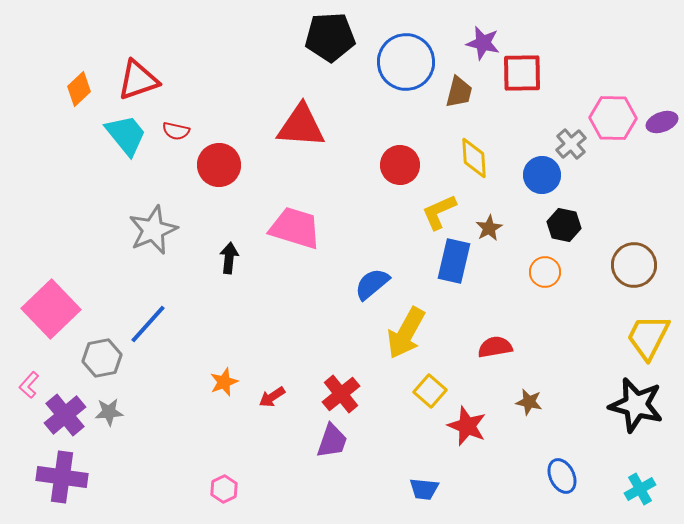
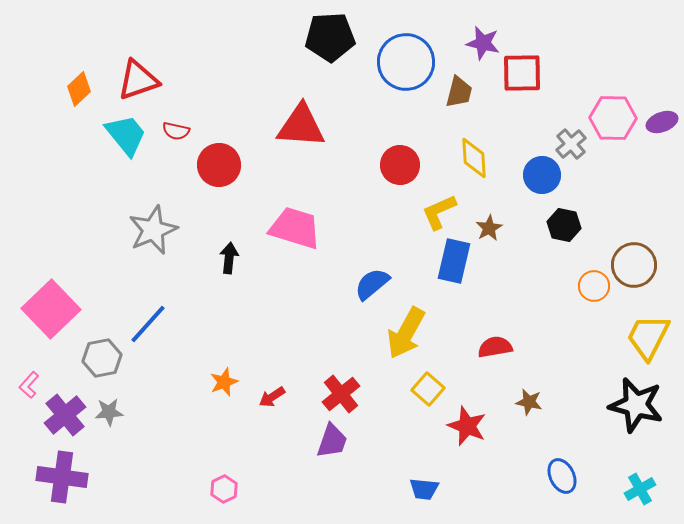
orange circle at (545, 272): moved 49 px right, 14 px down
yellow square at (430, 391): moved 2 px left, 2 px up
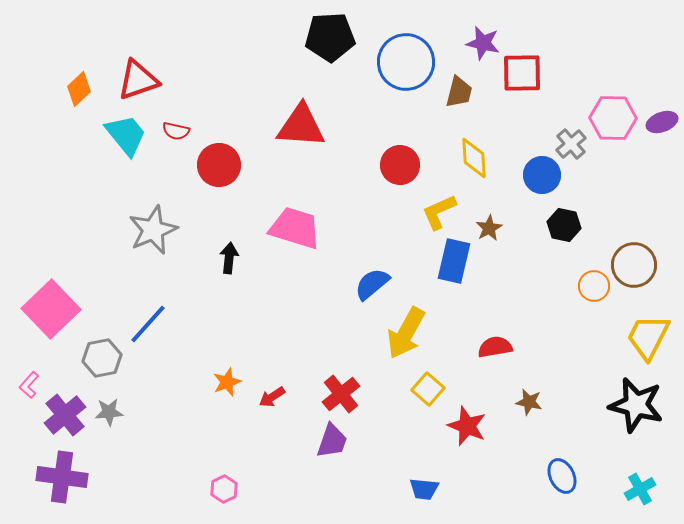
orange star at (224, 382): moved 3 px right
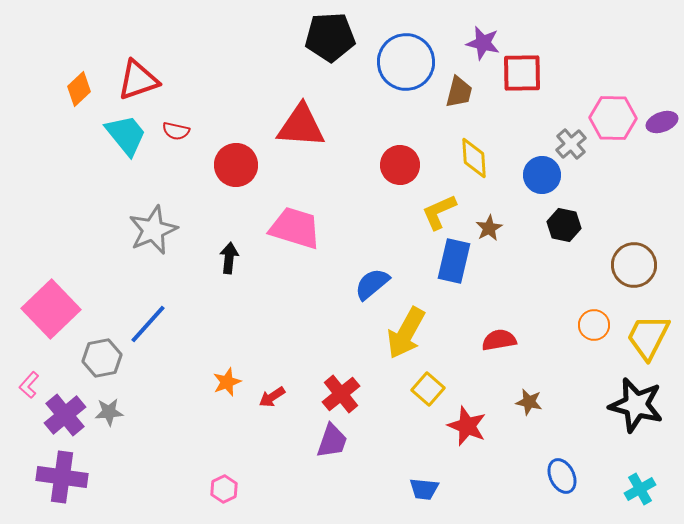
red circle at (219, 165): moved 17 px right
orange circle at (594, 286): moved 39 px down
red semicircle at (495, 347): moved 4 px right, 7 px up
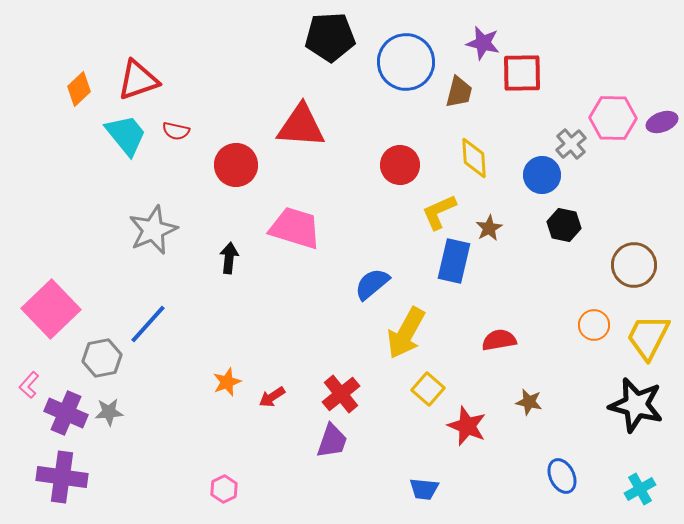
purple cross at (65, 415): moved 1 px right, 2 px up; rotated 27 degrees counterclockwise
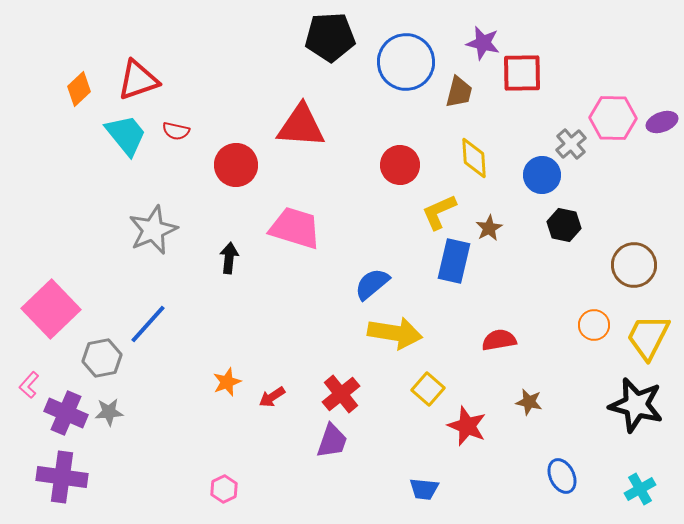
yellow arrow at (406, 333): moved 11 px left; rotated 110 degrees counterclockwise
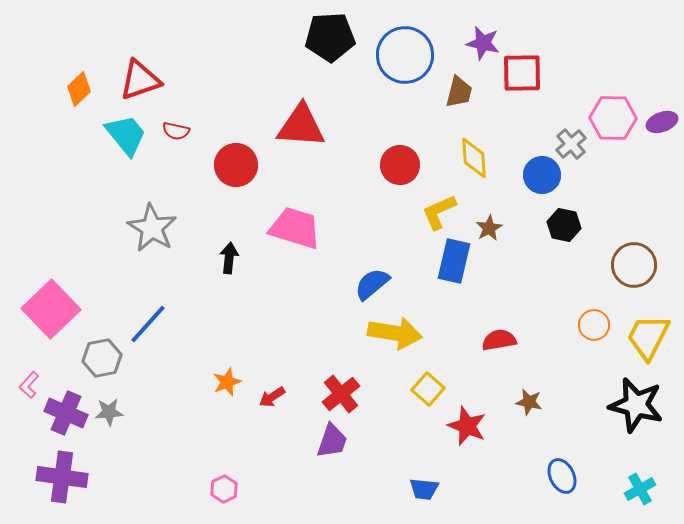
blue circle at (406, 62): moved 1 px left, 7 px up
red triangle at (138, 80): moved 2 px right
gray star at (153, 230): moved 1 px left, 2 px up; rotated 18 degrees counterclockwise
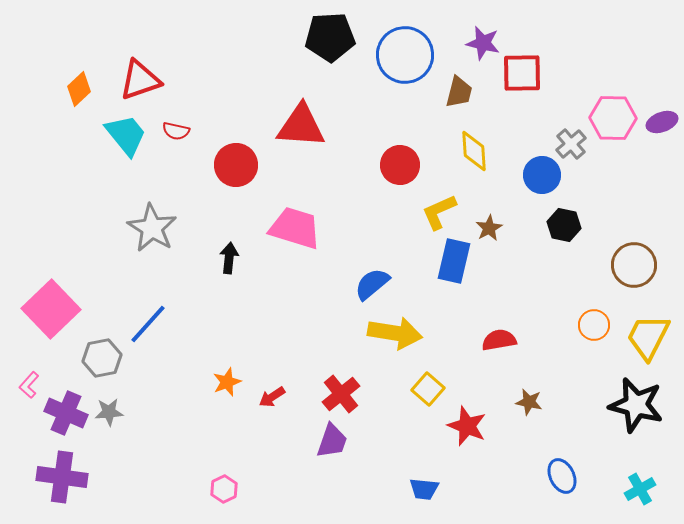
yellow diamond at (474, 158): moved 7 px up
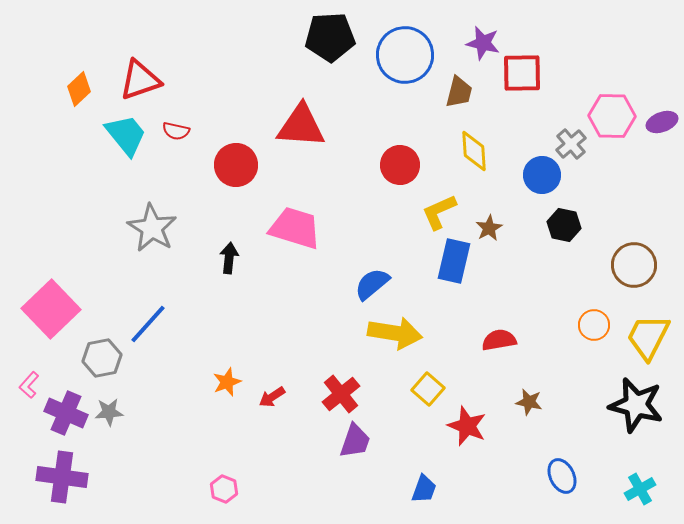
pink hexagon at (613, 118): moved 1 px left, 2 px up
purple trapezoid at (332, 441): moved 23 px right
pink hexagon at (224, 489): rotated 12 degrees counterclockwise
blue trapezoid at (424, 489): rotated 76 degrees counterclockwise
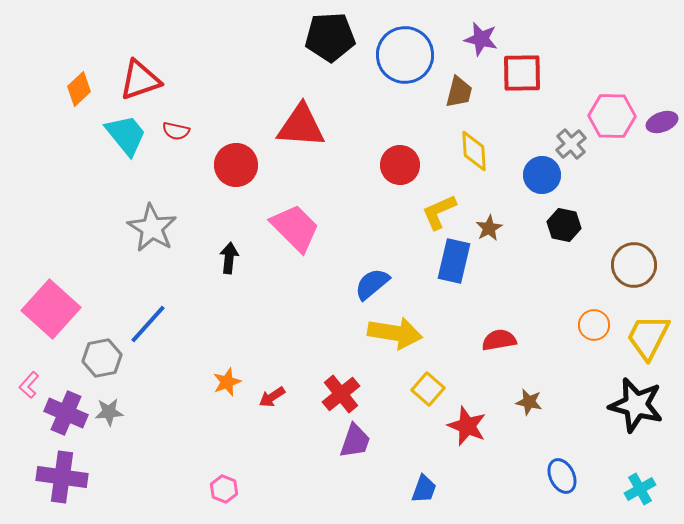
purple star at (483, 43): moved 2 px left, 4 px up
pink trapezoid at (295, 228): rotated 28 degrees clockwise
pink square at (51, 309): rotated 4 degrees counterclockwise
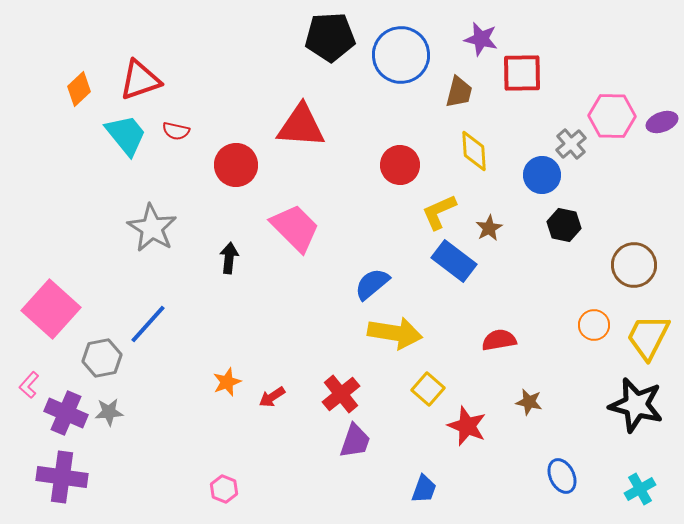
blue circle at (405, 55): moved 4 px left
blue rectangle at (454, 261): rotated 66 degrees counterclockwise
